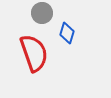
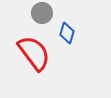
red semicircle: rotated 18 degrees counterclockwise
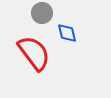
blue diamond: rotated 30 degrees counterclockwise
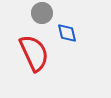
red semicircle: rotated 12 degrees clockwise
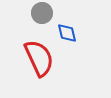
red semicircle: moved 5 px right, 5 px down
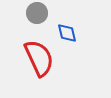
gray circle: moved 5 px left
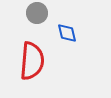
red semicircle: moved 7 px left, 3 px down; rotated 30 degrees clockwise
